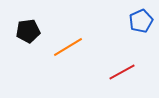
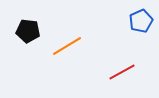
black pentagon: rotated 15 degrees clockwise
orange line: moved 1 px left, 1 px up
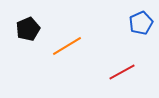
blue pentagon: moved 2 px down
black pentagon: moved 2 px up; rotated 30 degrees counterclockwise
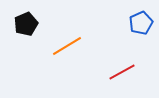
black pentagon: moved 2 px left, 5 px up
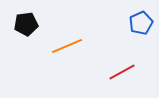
black pentagon: rotated 15 degrees clockwise
orange line: rotated 8 degrees clockwise
